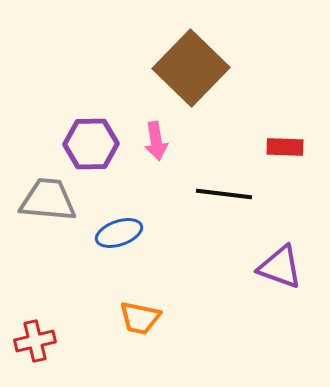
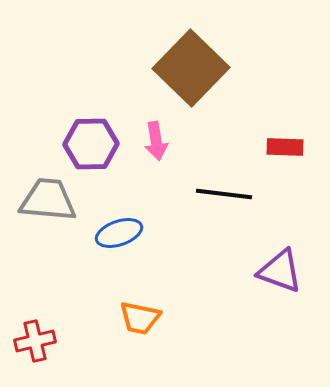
purple triangle: moved 4 px down
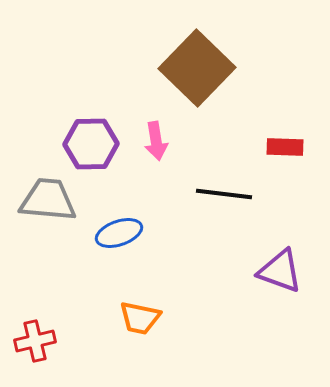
brown square: moved 6 px right
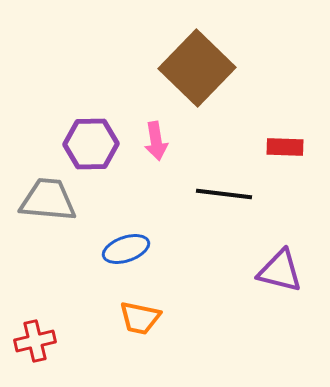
blue ellipse: moved 7 px right, 16 px down
purple triangle: rotated 6 degrees counterclockwise
